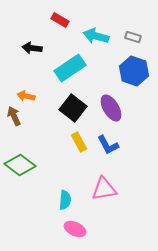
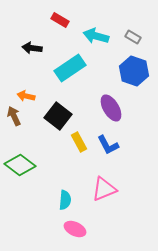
gray rectangle: rotated 14 degrees clockwise
black square: moved 15 px left, 8 px down
pink triangle: rotated 12 degrees counterclockwise
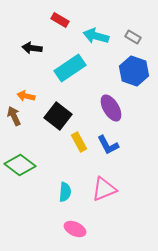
cyan semicircle: moved 8 px up
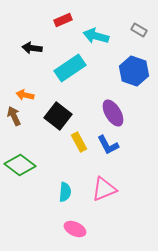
red rectangle: moved 3 px right; rotated 54 degrees counterclockwise
gray rectangle: moved 6 px right, 7 px up
orange arrow: moved 1 px left, 1 px up
purple ellipse: moved 2 px right, 5 px down
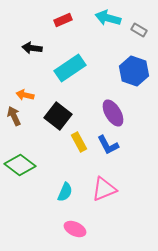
cyan arrow: moved 12 px right, 18 px up
cyan semicircle: rotated 18 degrees clockwise
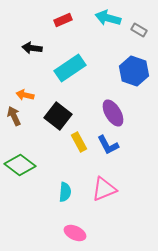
cyan semicircle: rotated 18 degrees counterclockwise
pink ellipse: moved 4 px down
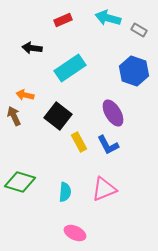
green diamond: moved 17 px down; rotated 20 degrees counterclockwise
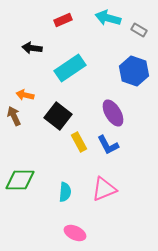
green diamond: moved 2 px up; rotated 16 degrees counterclockwise
